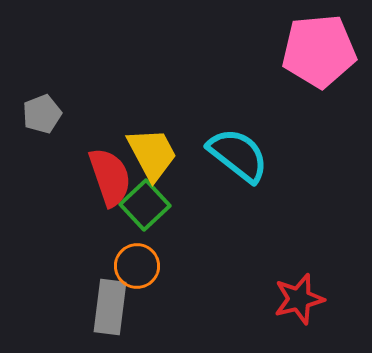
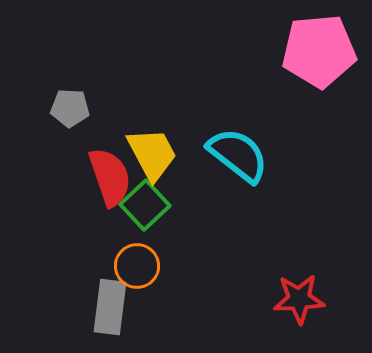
gray pentagon: moved 28 px right, 6 px up; rotated 24 degrees clockwise
red star: rotated 12 degrees clockwise
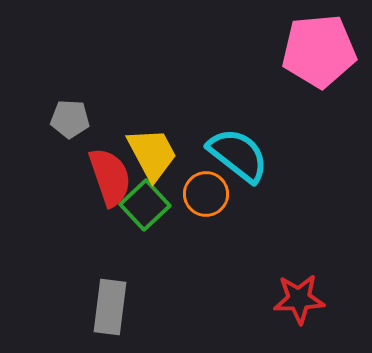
gray pentagon: moved 11 px down
orange circle: moved 69 px right, 72 px up
